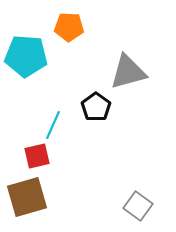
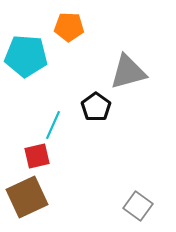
brown square: rotated 9 degrees counterclockwise
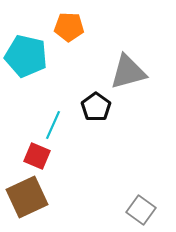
cyan pentagon: rotated 9 degrees clockwise
red square: rotated 36 degrees clockwise
gray square: moved 3 px right, 4 px down
